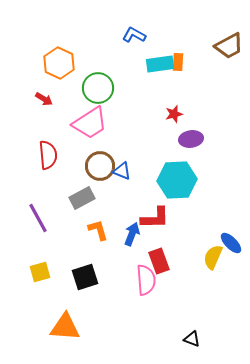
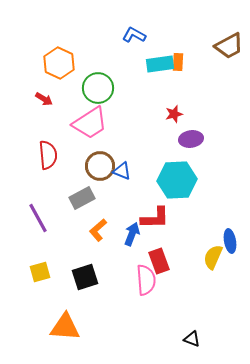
orange L-shape: rotated 115 degrees counterclockwise
blue ellipse: moved 1 px left, 2 px up; rotated 35 degrees clockwise
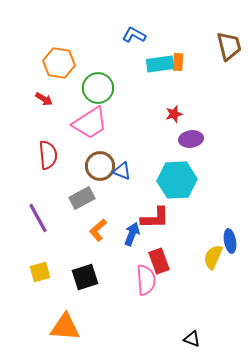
brown trapezoid: rotated 76 degrees counterclockwise
orange hexagon: rotated 16 degrees counterclockwise
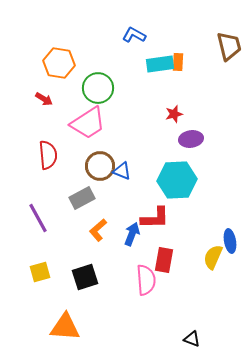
pink trapezoid: moved 2 px left
red rectangle: moved 5 px right, 1 px up; rotated 30 degrees clockwise
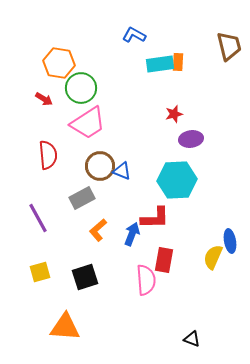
green circle: moved 17 px left
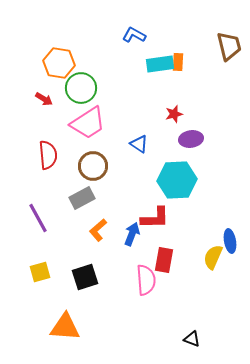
brown circle: moved 7 px left
blue triangle: moved 17 px right, 27 px up; rotated 12 degrees clockwise
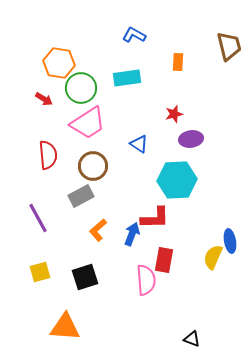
cyan rectangle: moved 33 px left, 14 px down
gray rectangle: moved 1 px left, 2 px up
